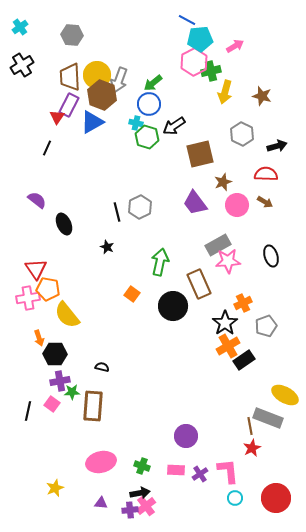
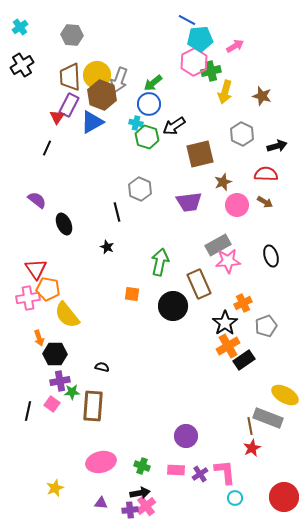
purple trapezoid at (195, 203): moved 6 px left, 1 px up; rotated 60 degrees counterclockwise
gray hexagon at (140, 207): moved 18 px up; rotated 10 degrees counterclockwise
orange square at (132, 294): rotated 28 degrees counterclockwise
pink L-shape at (228, 471): moved 3 px left, 1 px down
red circle at (276, 498): moved 8 px right, 1 px up
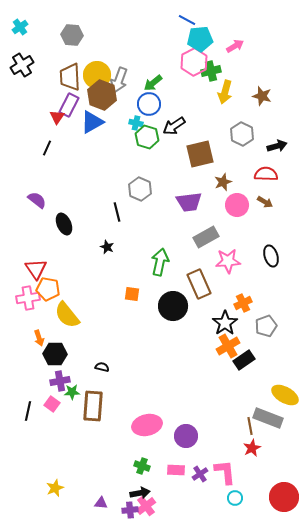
gray rectangle at (218, 245): moved 12 px left, 8 px up
pink ellipse at (101, 462): moved 46 px right, 37 px up
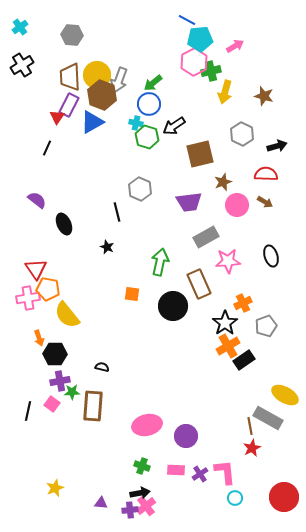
brown star at (262, 96): moved 2 px right
gray rectangle at (268, 418): rotated 8 degrees clockwise
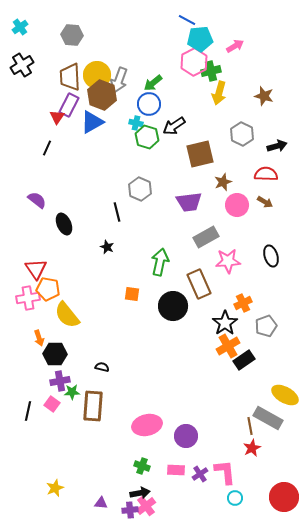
yellow arrow at (225, 92): moved 6 px left, 1 px down
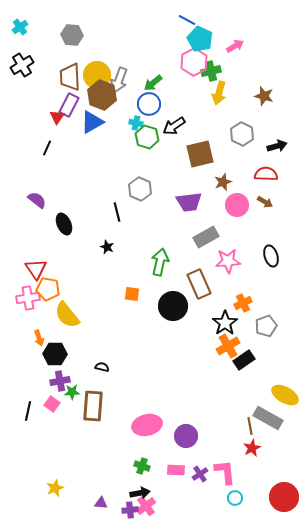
cyan pentagon at (200, 39): rotated 30 degrees clockwise
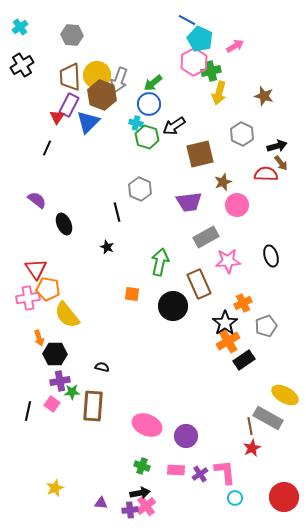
blue triangle at (92, 122): moved 4 px left; rotated 15 degrees counterclockwise
brown arrow at (265, 202): moved 16 px right, 39 px up; rotated 21 degrees clockwise
orange cross at (228, 346): moved 5 px up
pink ellipse at (147, 425): rotated 36 degrees clockwise
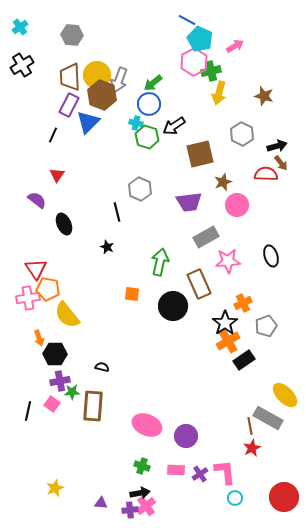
red triangle at (57, 117): moved 58 px down
black line at (47, 148): moved 6 px right, 13 px up
yellow ellipse at (285, 395): rotated 16 degrees clockwise
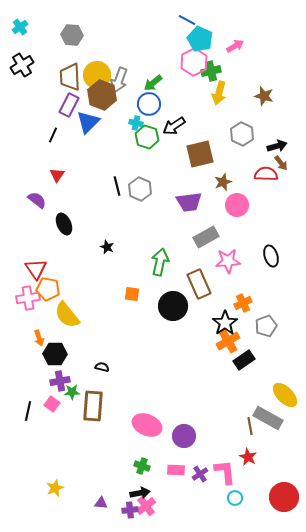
black line at (117, 212): moved 26 px up
purple circle at (186, 436): moved 2 px left
red star at (252, 448): moved 4 px left, 9 px down; rotated 18 degrees counterclockwise
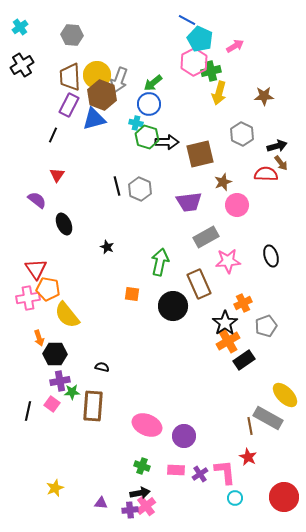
brown star at (264, 96): rotated 18 degrees counterclockwise
blue triangle at (88, 122): moved 6 px right, 3 px up; rotated 30 degrees clockwise
black arrow at (174, 126): moved 7 px left, 16 px down; rotated 145 degrees counterclockwise
